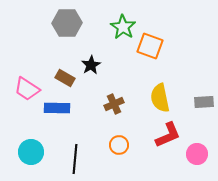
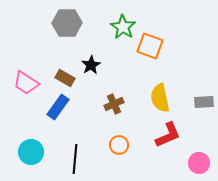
pink trapezoid: moved 1 px left, 6 px up
blue rectangle: moved 1 px right, 1 px up; rotated 55 degrees counterclockwise
pink circle: moved 2 px right, 9 px down
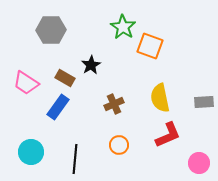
gray hexagon: moved 16 px left, 7 px down
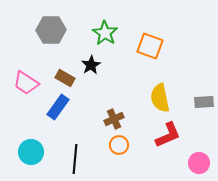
green star: moved 18 px left, 6 px down
brown cross: moved 15 px down
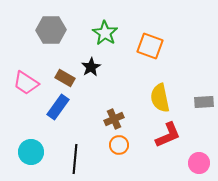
black star: moved 2 px down
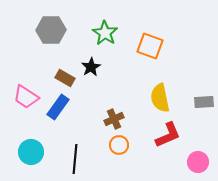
pink trapezoid: moved 14 px down
pink circle: moved 1 px left, 1 px up
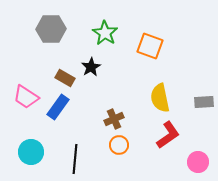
gray hexagon: moved 1 px up
red L-shape: rotated 12 degrees counterclockwise
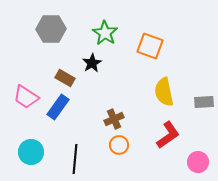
black star: moved 1 px right, 4 px up
yellow semicircle: moved 4 px right, 6 px up
